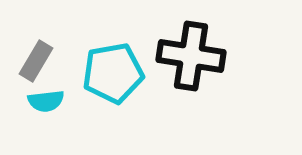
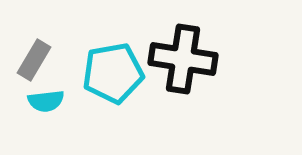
black cross: moved 8 px left, 3 px down
gray rectangle: moved 2 px left, 1 px up
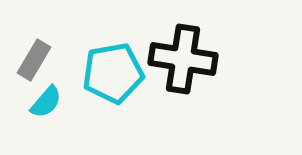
cyan semicircle: moved 1 px down; rotated 42 degrees counterclockwise
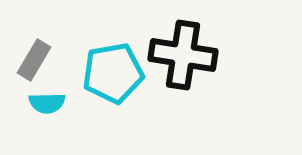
black cross: moved 4 px up
cyan semicircle: moved 1 px right, 1 px down; rotated 48 degrees clockwise
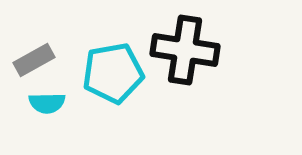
black cross: moved 2 px right, 5 px up
gray rectangle: rotated 30 degrees clockwise
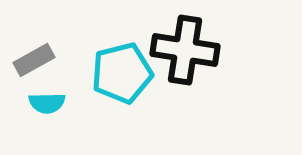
cyan pentagon: moved 9 px right; rotated 4 degrees counterclockwise
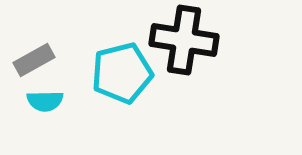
black cross: moved 1 px left, 10 px up
cyan semicircle: moved 2 px left, 2 px up
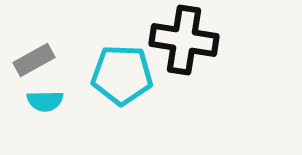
cyan pentagon: moved 2 px down; rotated 16 degrees clockwise
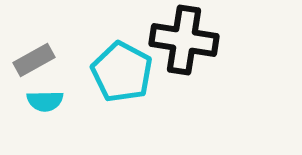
cyan pentagon: moved 3 px up; rotated 26 degrees clockwise
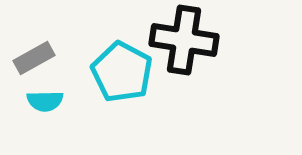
gray rectangle: moved 2 px up
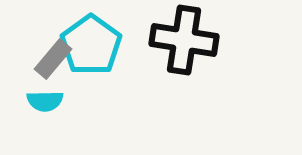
gray rectangle: moved 19 px right, 1 px down; rotated 21 degrees counterclockwise
cyan pentagon: moved 31 px left, 27 px up; rotated 8 degrees clockwise
